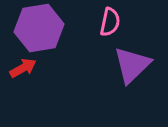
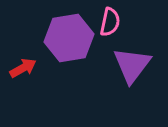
purple hexagon: moved 30 px right, 10 px down
purple triangle: rotated 9 degrees counterclockwise
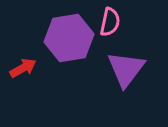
purple triangle: moved 6 px left, 4 px down
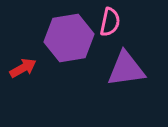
purple triangle: rotated 45 degrees clockwise
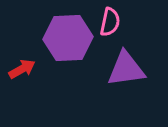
purple hexagon: moved 1 px left; rotated 6 degrees clockwise
red arrow: moved 1 px left, 1 px down
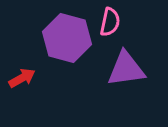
purple hexagon: moved 1 px left; rotated 18 degrees clockwise
red arrow: moved 9 px down
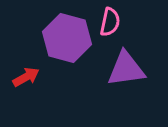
red arrow: moved 4 px right, 1 px up
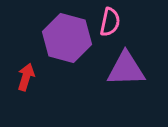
purple triangle: rotated 6 degrees clockwise
red arrow: rotated 44 degrees counterclockwise
